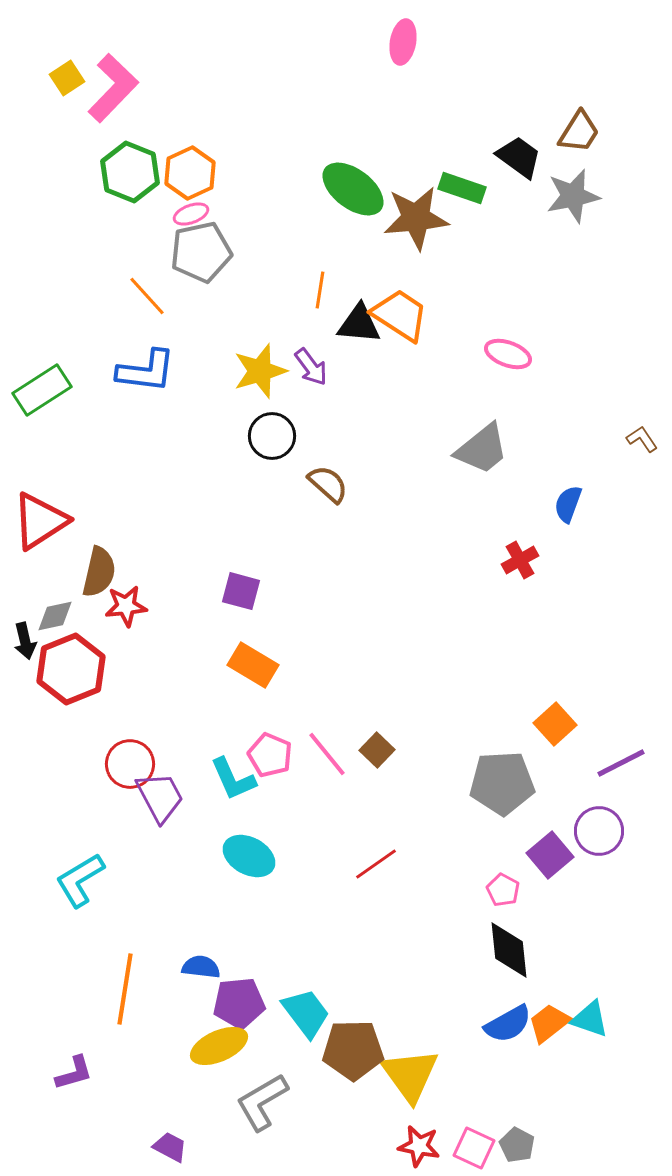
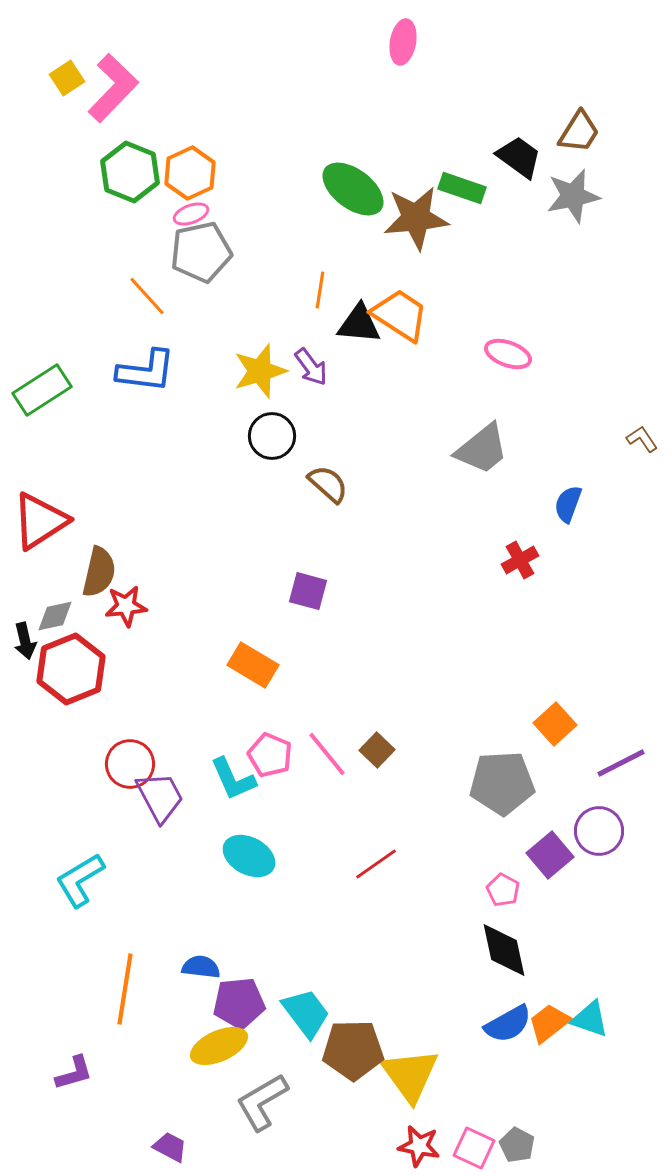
purple square at (241, 591): moved 67 px right
black diamond at (509, 950): moved 5 px left; rotated 6 degrees counterclockwise
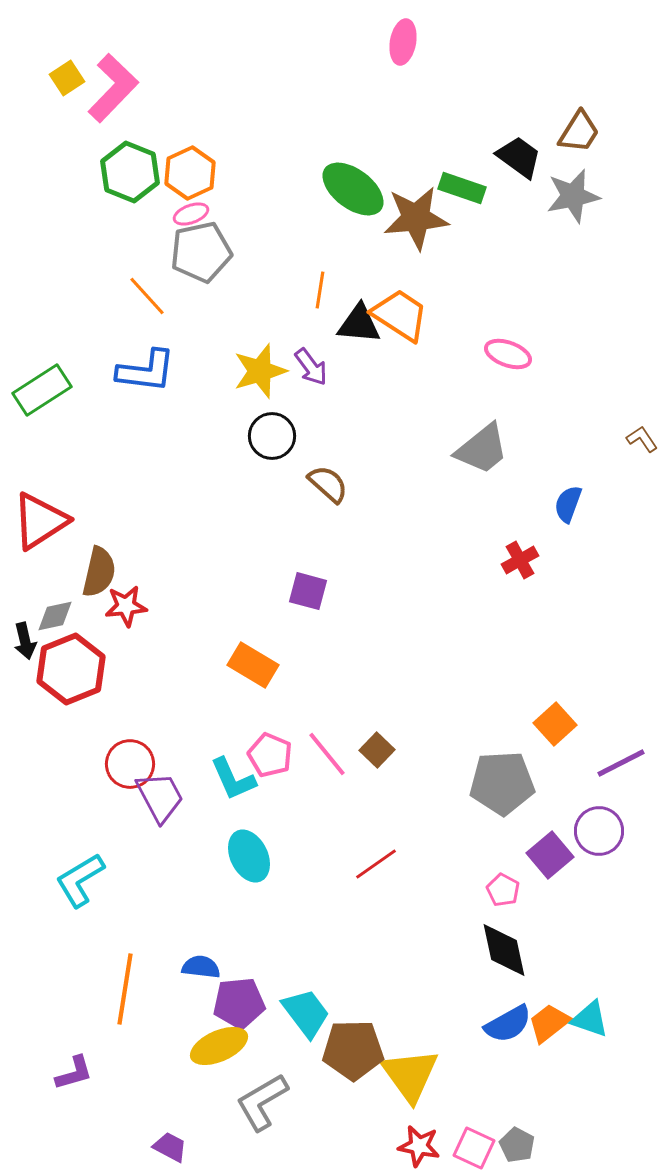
cyan ellipse at (249, 856): rotated 36 degrees clockwise
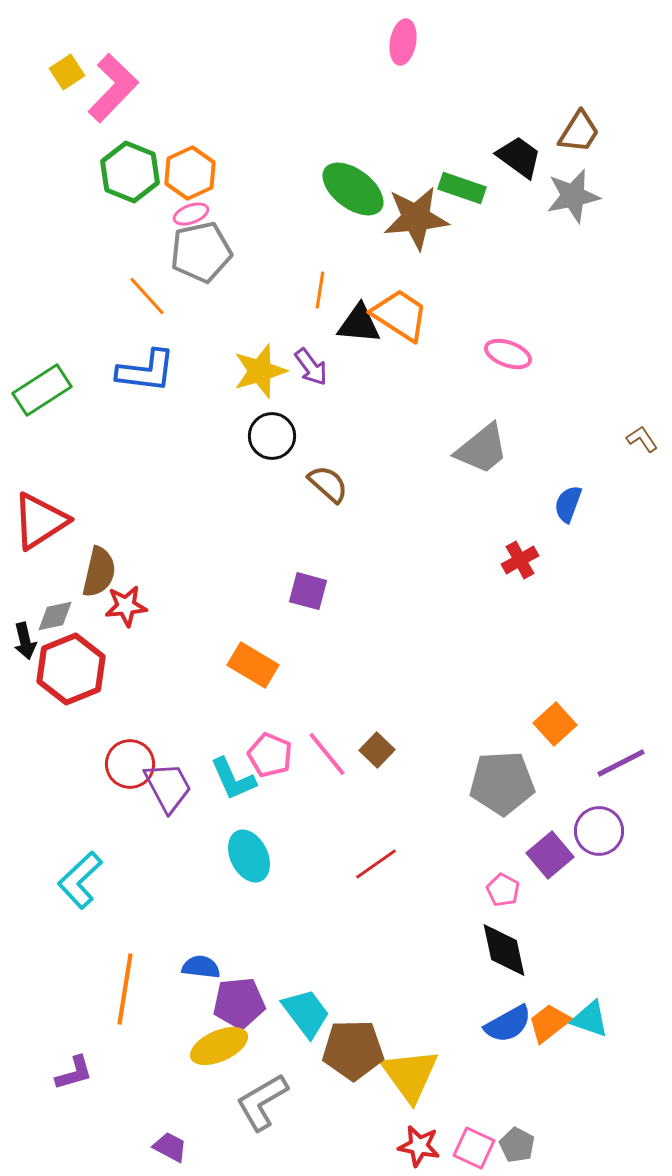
yellow square at (67, 78): moved 6 px up
purple trapezoid at (160, 797): moved 8 px right, 10 px up
cyan L-shape at (80, 880): rotated 12 degrees counterclockwise
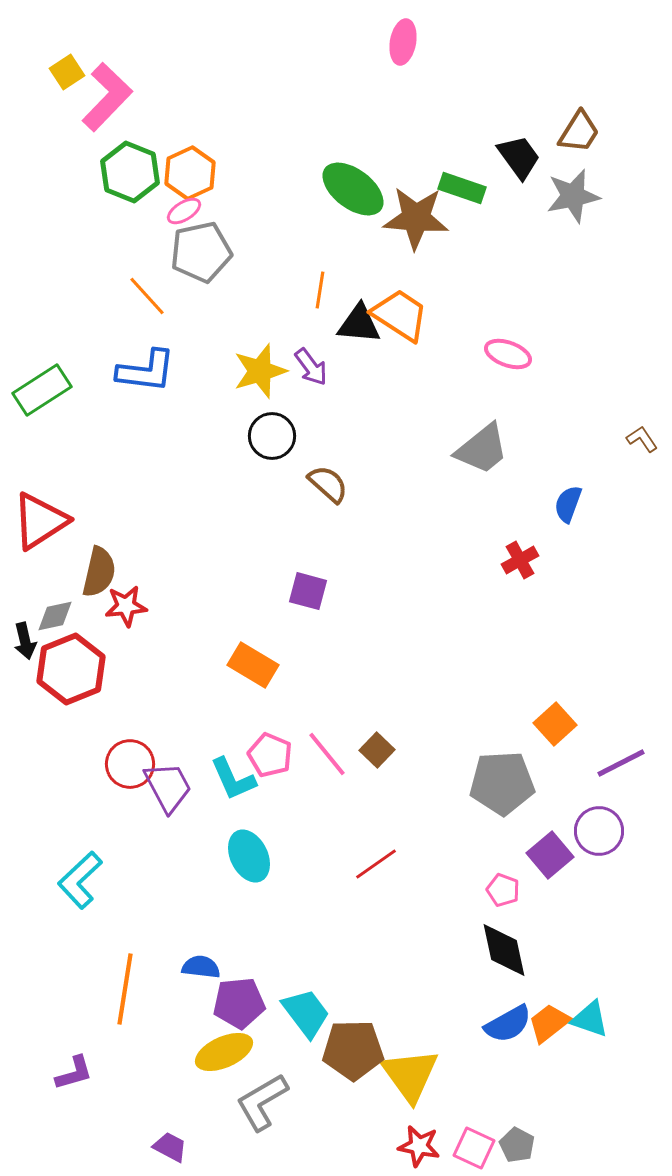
pink L-shape at (113, 88): moved 6 px left, 9 px down
black trapezoid at (519, 157): rotated 18 degrees clockwise
pink ellipse at (191, 214): moved 7 px left, 3 px up; rotated 12 degrees counterclockwise
brown star at (416, 218): rotated 10 degrees clockwise
pink pentagon at (503, 890): rotated 8 degrees counterclockwise
yellow ellipse at (219, 1046): moved 5 px right, 6 px down
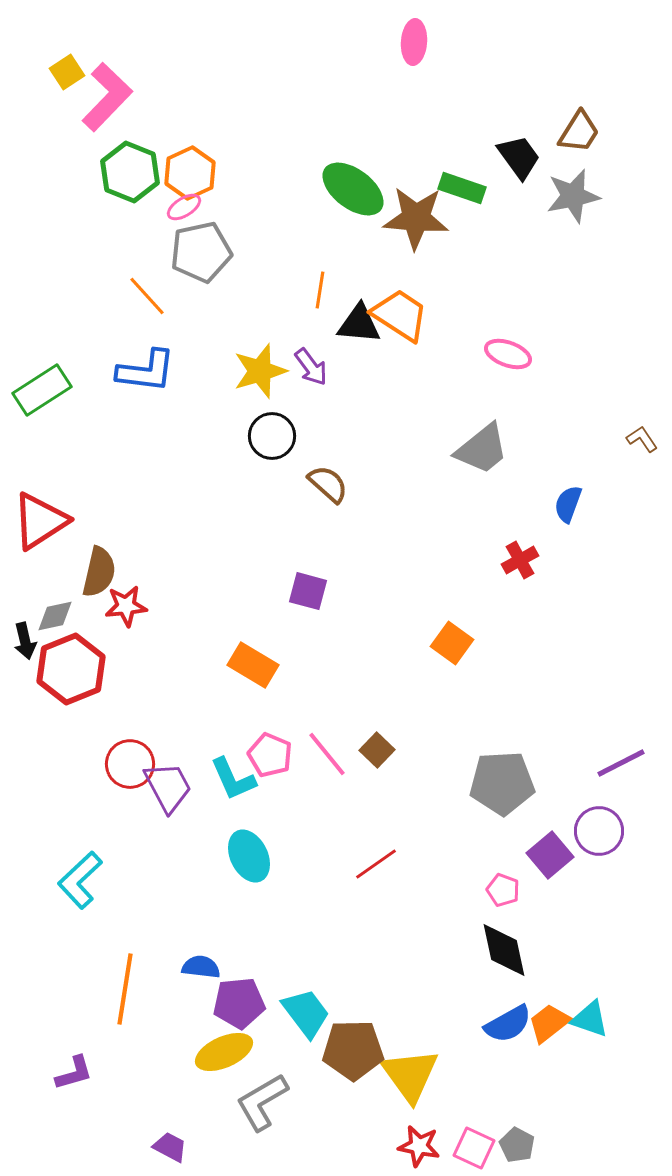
pink ellipse at (403, 42): moved 11 px right; rotated 6 degrees counterclockwise
pink ellipse at (184, 211): moved 4 px up
orange square at (555, 724): moved 103 px left, 81 px up; rotated 12 degrees counterclockwise
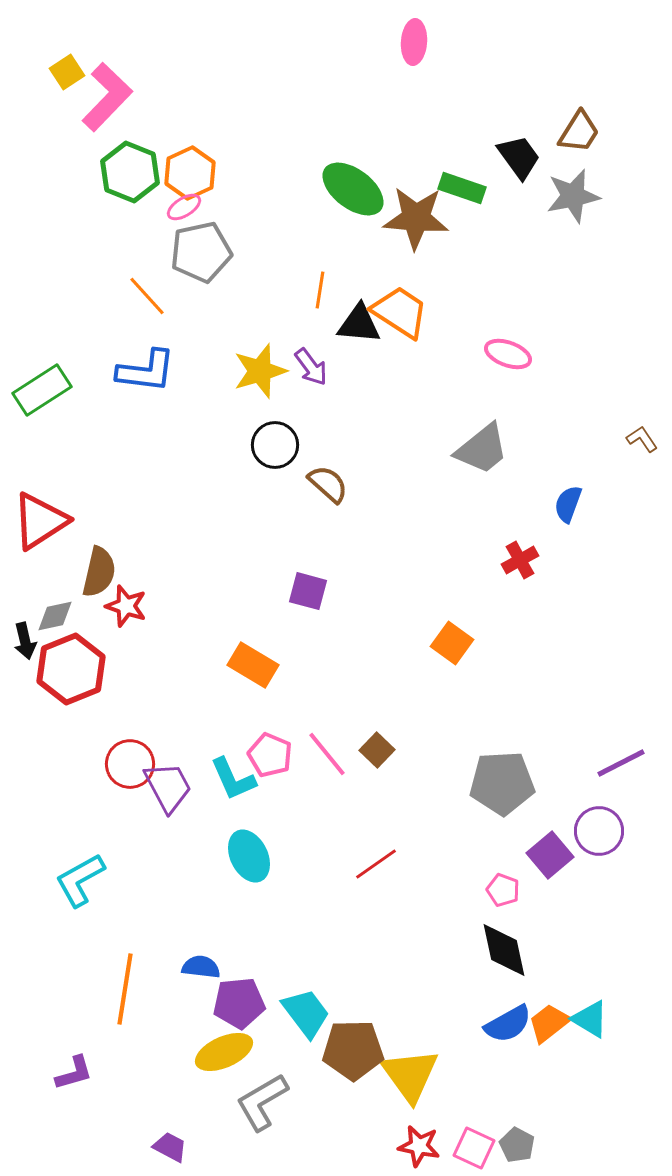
orange trapezoid at (400, 315): moved 3 px up
black circle at (272, 436): moved 3 px right, 9 px down
red star at (126, 606): rotated 24 degrees clockwise
cyan L-shape at (80, 880): rotated 14 degrees clockwise
cyan triangle at (590, 1019): rotated 12 degrees clockwise
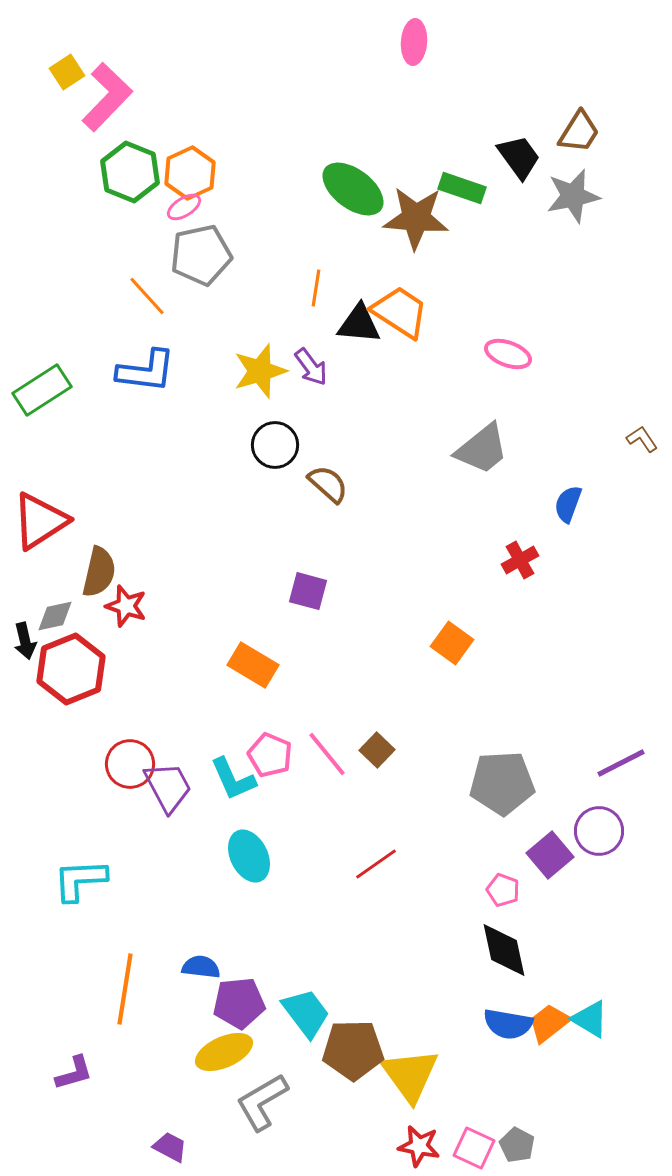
gray pentagon at (201, 252): moved 3 px down
orange line at (320, 290): moved 4 px left, 2 px up
cyan L-shape at (80, 880): rotated 26 degrees clockwise
blue semicircle at (508, 1024): rotated 39 degrees clockwise
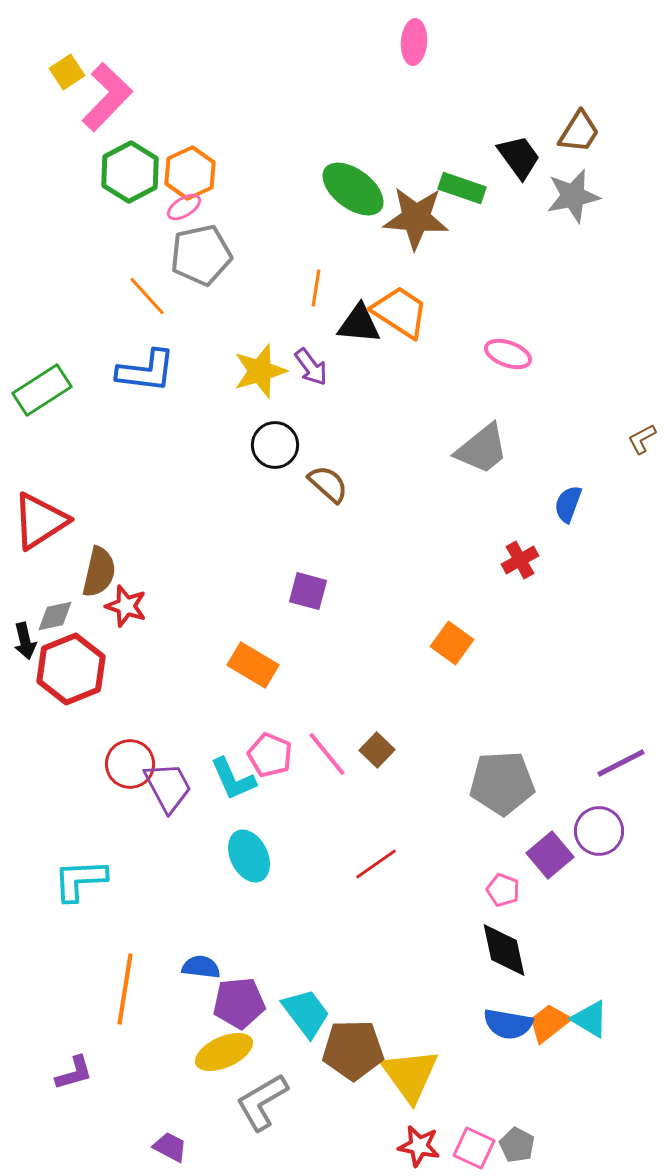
green hexagon at (130, 172): rotated 10 degrees clockwise
brown L-shape at (642, 439): rotated 84 degrees counterclockwise
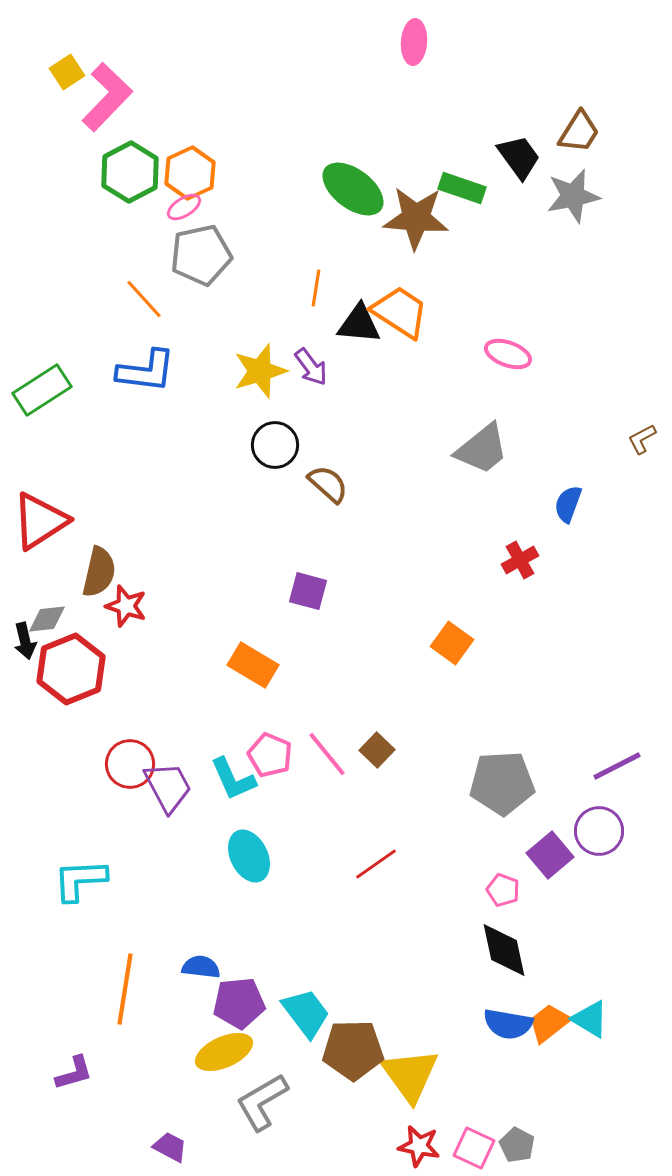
orange line at (147, 296): moved 3 px left, 3 px down
gray diamond at (55, 616): moved 8 px left, 3 px down; rotated 6 degrees clockwise
purple line at (621, 763): moved 4 px left, 3 px down
